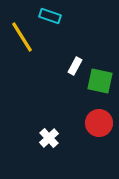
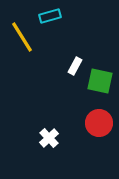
cyan rectangle: rotated 35 degrees counterclockwise
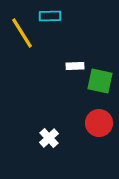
cyan rectangle: rotated 15 degrees clockwise
yellow line: moved 4 px up
white rectangle: rotated 60 degrees clockwise
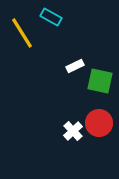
cyan rectangle: moved 1 px right, 1 px down; rotated 30 degrees clockwise
white rectangle: rotated 24 degrees counterclockwise
white cross: moved 24 px right, 7 px up
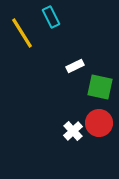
cyan rectangle: rotated 35 degrees clockwise
green square: moved 6 px down
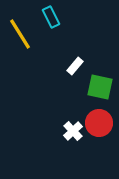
yellow line: moved 2 px left, 1 px down
white rectangle: rotated 24 degrees counterclockwise
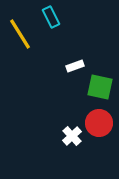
white rectangle: rotated 30 degrees clockwise
white cross: moved 1 px left, 5 px down
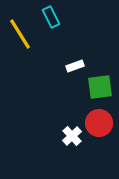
green square: rotated 20 degrees counterclockwise
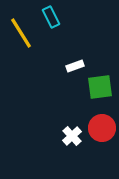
yellow line: moved 1 px right, 1 px up
red circle: moved 3 px right, 5 px down
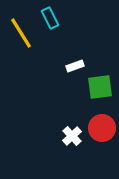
cyan rectangle: moved 1 px left, 1 px down
